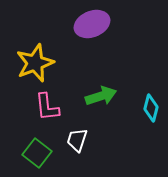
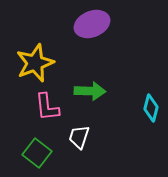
green arrow: moved 11 px left, 5 px up; rotated 20 degrees clockwise
white trapezoid: moved 2 px right, 3 px up
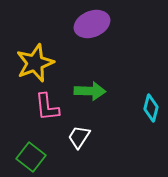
white trapezoid: rotated 15 degrees clockwise
green square: moved 6 px left, 4 px down
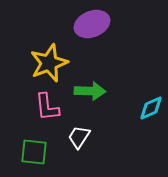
yellow star: moved 14 px right
cyan diamond: rotated 52 degrees clockwise
green square: moved 3 px right, 5 px up; rotated 32 degrees counterclockwise
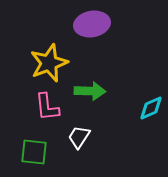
purple ellipse: rotated 12 degrees clockwise
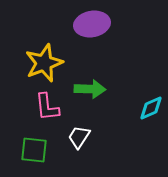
yellow star: moved 5 px left
green arrow: moved 2 px up
green square: moved 2 px up
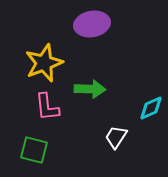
white trapezoid: moved 37 px right
green square: rotated 8 degrees clockwise
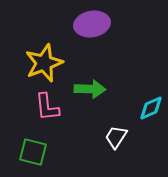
green square: moved 1 px left, 2 px down
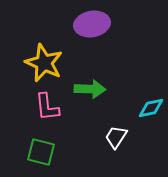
yellow star: rotated 27 degrees counterclockwise
cyan diamond: rotated 12 degrees clockwise
green square: moved 8 px right
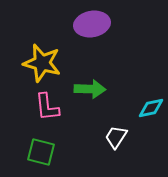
yellow star: moved 2 px left; rotated 9 degrees counterclockwise
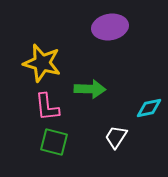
purple ellipse: moved 18 px right, 3 px down
cyan diamond: moved 2 px left
green square: moved 13 px right, 10 px up
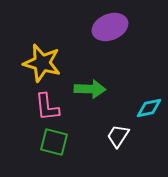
purple ellipse: rotated 12 degrees counterclockwise
white trapezoid: moved 2 px right, 1 px up
